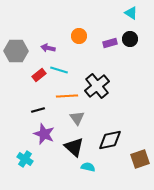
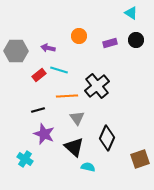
black circle: moved 6 px right, 1 px down
black diamond: moved 3 px left, 2 px up; rotated 55 degrees counterclockwise
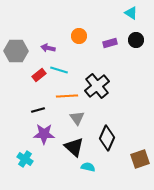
purple star: rotated 20 degrees counterclockwise
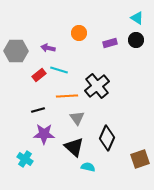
cyan triangle: moved 6 px right, 5 px down
orange circle: moved 3 px up
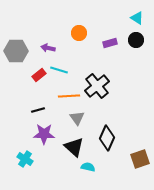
orange line: moved 2 px right
